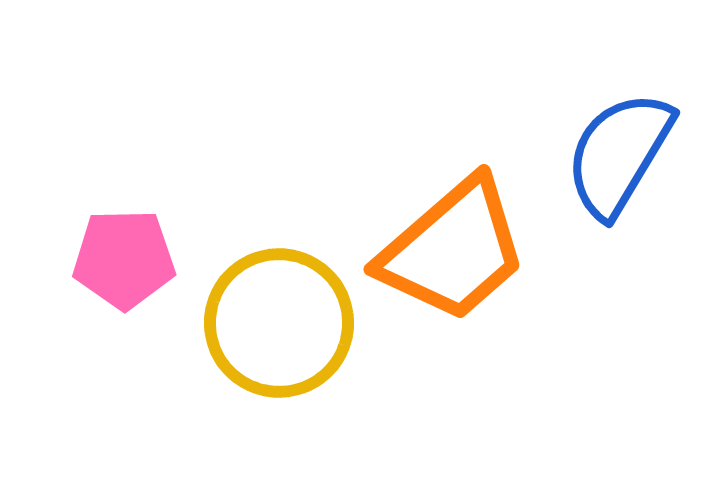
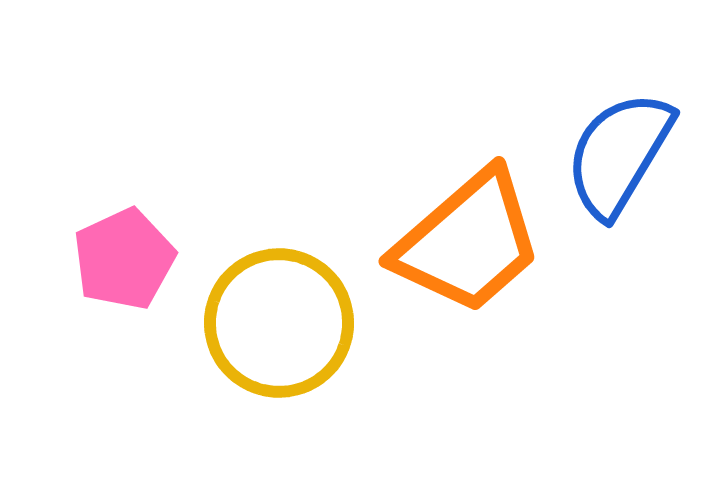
orange trapezoid: moved 15 px right, 8 px up
pink pentagon: rotated 24 degrees counterclockwise
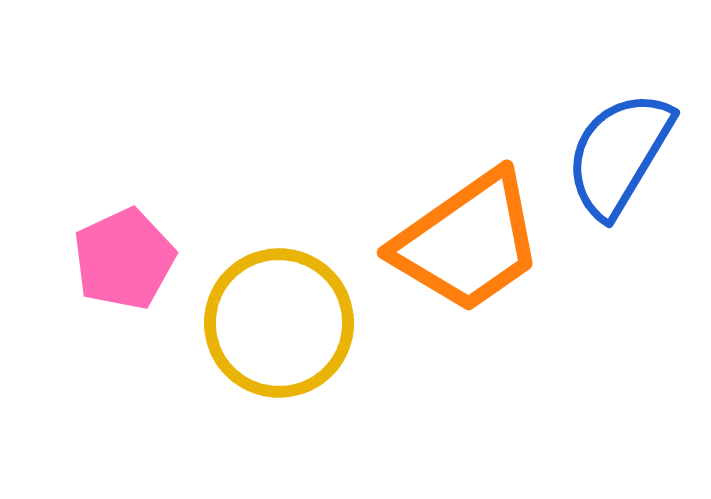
orange trapezoid: rotated 6 degrees clockwise
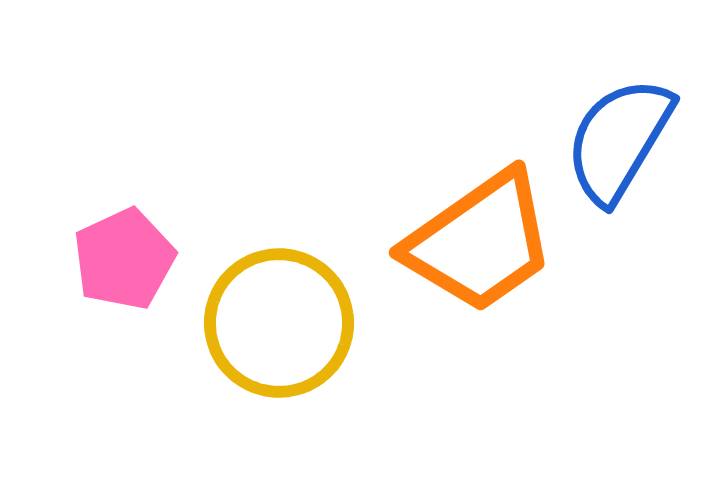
blue semicircle: moved 14 px up
orange trapezoid: moved 12 px right
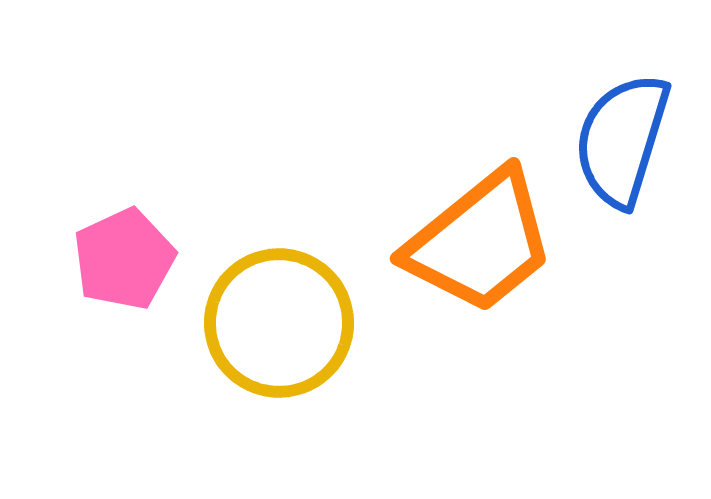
blue semicircle: moved 3 px right; rotated 14 degrees counterclockwise
orange trapezoid: rotated 4 degrees counterclockwise
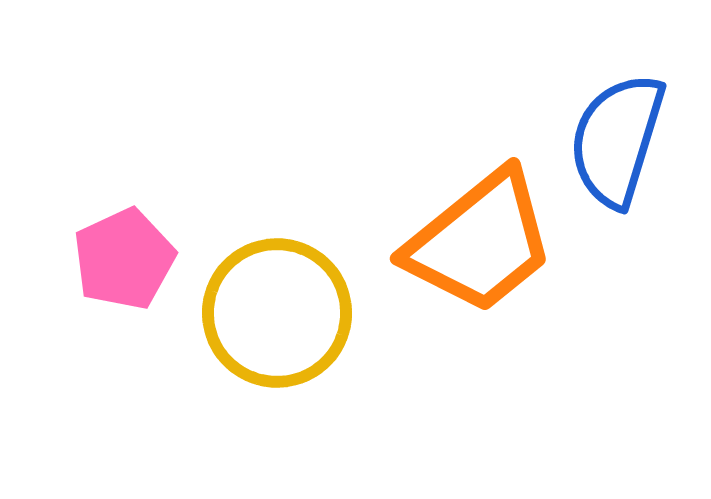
blue semicircle: moved 5 px left
yellow circle: moved 2 px left, 10 px up
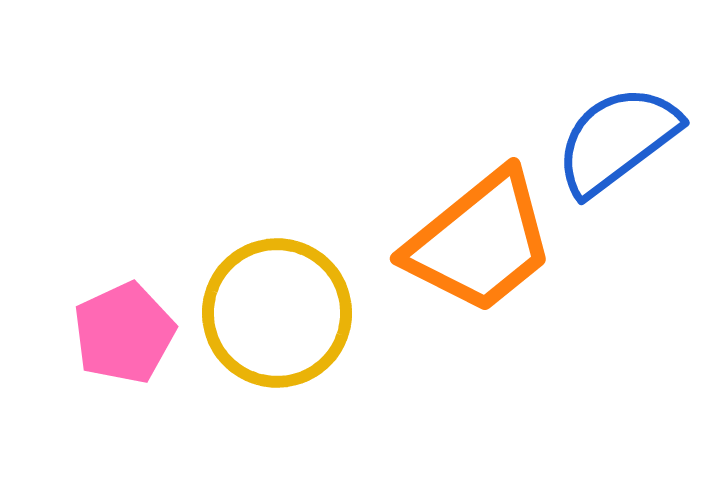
blue semicircle: rotated 36 degrees clockwise
pink pentagon: moved 74 px down
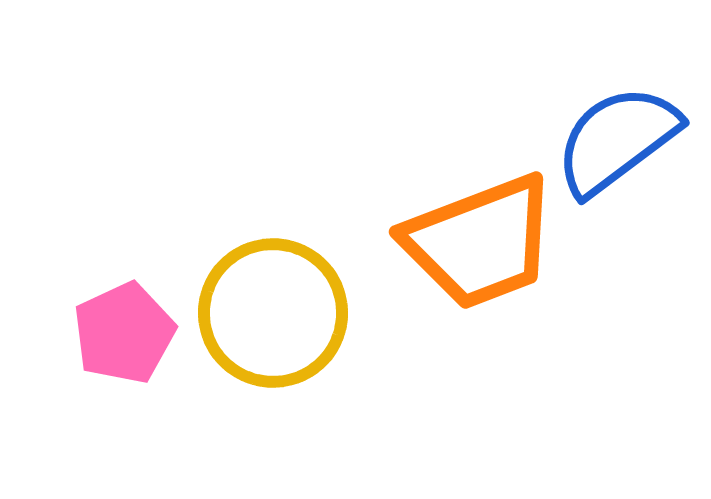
orange trapezoid: rotated 18 degrees clockwise
yellow circle: moved 4 px left
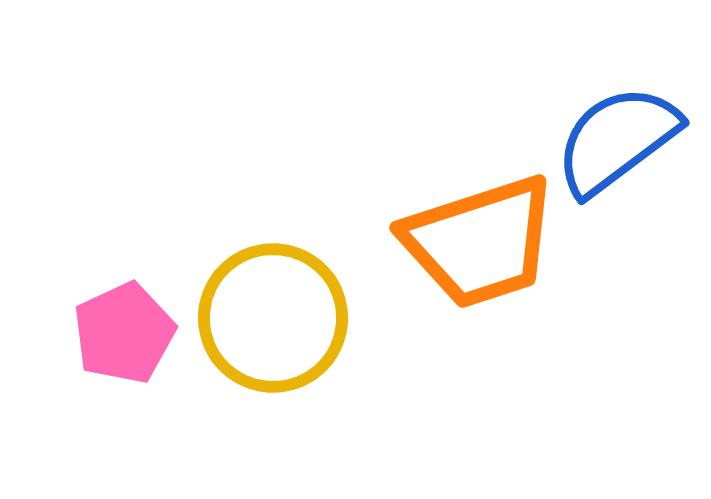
orange trapezoid: rotated 3 degrees clockwise
yellow circle: moved 5 px down
